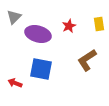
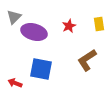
purple ellipse: moved 4 px left, 2 px up
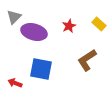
yellow rectangle: rotated 40 degrees counterclockwise
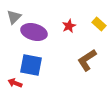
blue square: moved 10 px left, 4 px up
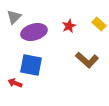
purple ellipse: rotated 30 degrees counterclockwise
brown L-shape: rotated 105 degrees counterclockwise
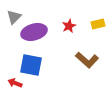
yellow rectangle: moved 1 px left; rotated 56 degrees counterclockwise
